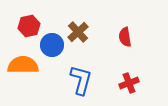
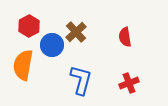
red hexagon: rotated 15 degrees counterclockwise
brown cross: moved 2 px left
orange semicircle: rotated 80 degrees counterclockwise
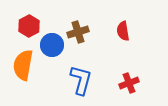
brown cross: moved 2 px right; rotated 25 degrees clockwise
red semicircle: moved 2 px left, 6 px up
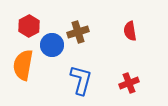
red semicircle: moved 7 px right
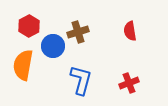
blue circle: moved 1 px right, 1 px down
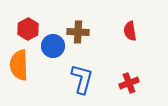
red hexagon: moved 1 px left, 3 px down
brown cross: rotated 20 degrees clockwise
orange semicircle: moved 4 px left; rotated 12 degrees counterclockwise
blue L-shape: moved 1 px right, 1 px up
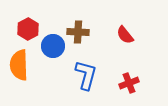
red semicircle: moved 5 px left, 4 px down; rotated 30 degrees counterclockwise
blue L-shape: moved 4 px right, 4 px up
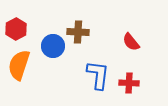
red hexagon: moved 12 px left
red semicircle: moved 6 px right, 7 px down
orange semicircle: rotated 20 degrees clockwise
blue L-shape: moved 12 px right; rotated 8 degrees counterclockwise
red cross: rotated 24 degrees clockwise
